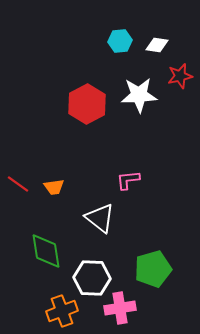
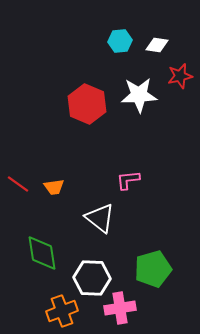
red hexagon: rotated 9 degrees counterclockwise
green diamond: moved 4 px left, 2 px down
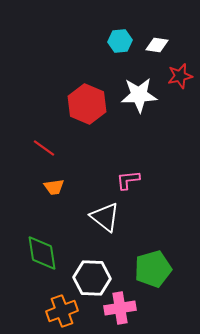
red line: moved 26 px right, 36 px up
white triangle: moved 5 px right, 1 px up
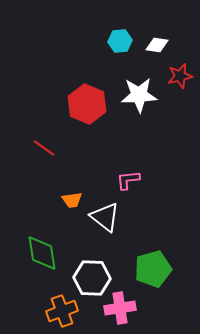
orange trapezoid: moved 18 px right, 13 px down
